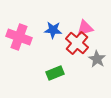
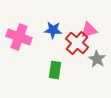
pink triangle: moved 4 px right, 2 px down
green rectangle: moved 3 px up; rotated 60 degrees counterclockwise
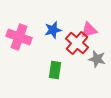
blue star: rotated 18 degrees counterclockwise
gray star: rotated 18 degrees counterclockwise
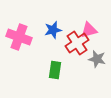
red cross: rotated 15 degrees clockwise
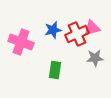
pink triangle: moved 3 px right, 2 px up
pink cross: moved 2 px right, 5 px down
red cross: moved 9 px up; rotated 10 degrees clockwise
gray star: moved 2 px left, 1 px up; rotated 18 degrees counterclockwise
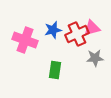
pink cross: moved 4 px right, 2 px up
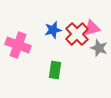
red cross: rotated 20 degrees counterclockwise
pink cross: moved 7 px left, 5 px down
gray star: moved 4 px right, 10 px up; rotated 24 degrees clockwise
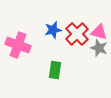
pink triangle: moved 7 px right, 4 px down; rotated 30 degrees clockwise
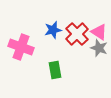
pink triangle: rotated 18 degrees clockwise
pink cross: moved 3 px right, 2 px down
green rectangle: rotated 18 degrees counterclockwise
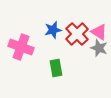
green rectangle: moved 1 px right, 2 px up
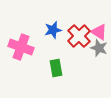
red cross: moved 2 px right, 2 px down
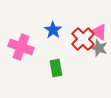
blue star: rotated 24 degrees counterclockwise
red cross: moved 4 px right, 3 px down
